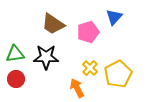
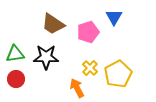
blue triangle: rotated 12 degrees counterclockwise
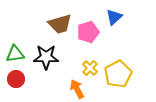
blue triangle: rotated 18 degrees clockwise
brown trapezoid: moved 7 px right; rotated 50 degrees counterclockwise
orange arrow: moved 1 px down
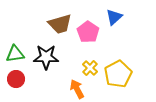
pink pentagon: rotated 20 degrees counterclockwise
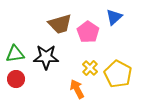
yellow pentagon: rotated 16 degrees counterclockwise
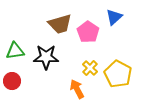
green triangle: moved 3 px up
red circle: moved 4 px left, 2 px down
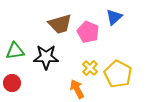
pink pentagon: rotated 10 degrees counterclockwise
red circle: moved 2 px down
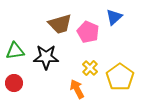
yellow pentagon: moved 2 px right, 3 px down; rotated 8 degrees clockwise
red circle: moved 2 px right
